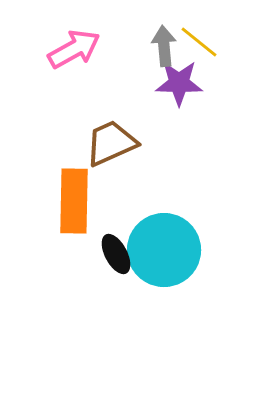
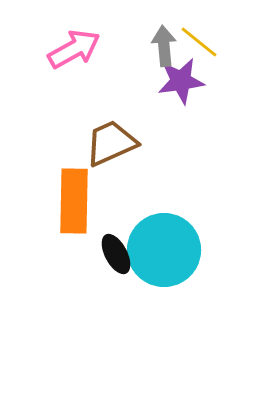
purple star: moved 2 px right, 2 px up; rotated 9 degrees counterclockwise
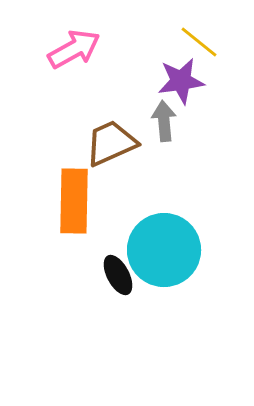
gray arrow: moved 75 px down
black ellipse: moved 2 px right, 21 px down
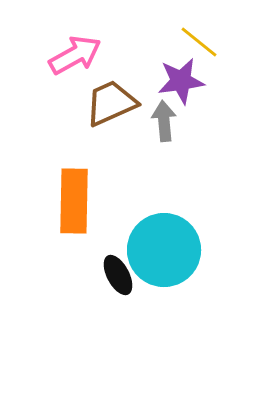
pink arrow: moved 1 px right, 6 px down
brown trapezoid: moved 40 px up
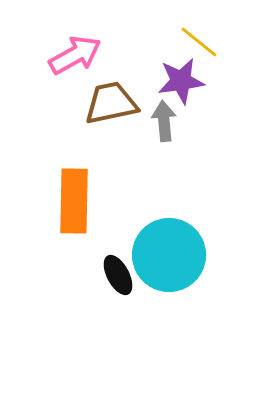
brown trapezoid: rotated 12 degrees clockwise
cyan circle: moved 5 px right, 5 px down
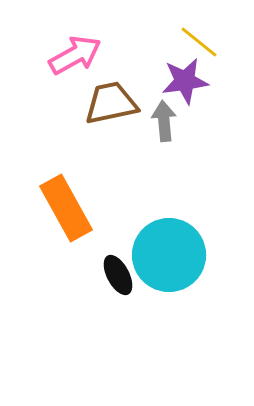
purple star: moved 4 px right
orange rectangle: moved 8 px left, 7 px down; rotated 30 degrees counterclockwise
